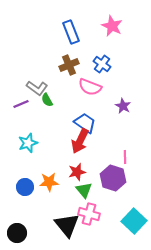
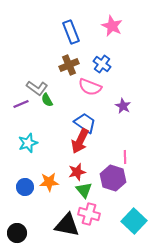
black triangle: rotated 40 degrees counterclockwise
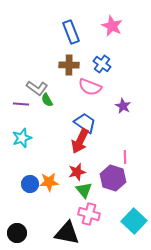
brown cross: rotated 24 degrees clockwise
purple line: rotated 28 degrees clockwise
cyan star: moved 6 px left, 5 px up
blue circle: moved 5 px right, 3 px up
black triangle: moved 8 px down
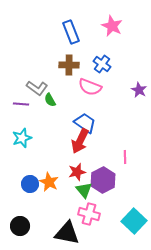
green semicircle: moved 3 px right
purple star: moved 16 px right, 16 px up
purple hexagon: moved 10 px left, 2 px down; rotated 15 degrees clockwise
orange star: rotated 30 degrees clockwise
black circle: moved 3 px right, 7 px up
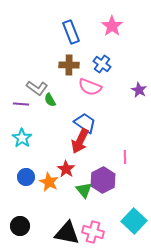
pink star: rotated 10 degrees clockwise
cyan star: rotated 18 degrees counterclockwise
red star: moved 11 px left, 3 px up; rotated 24 degrees counterclockwise
blue circle: moved 4 px left, 7 px up
pink cross: moved 4 px right, 18 px down
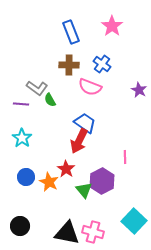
red arrow: moved 1 px left
purple hexagon: moved 1 px left, 1 px down
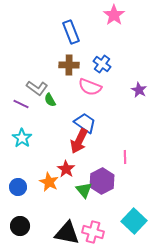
pink star: moved 2 px right, 11 px up
purple line: rotated 21 degrees clockwise
blue circle: moved 8 px left, 10 px down
